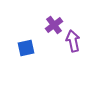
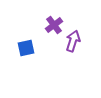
purple arrow: rotated 30 degrees clockwise
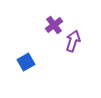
blue square: moved 14 px down; rotated 18 degrees counterclockwise
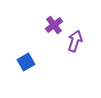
purple arrow: moved 2 px right
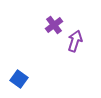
blue square: moved 7 px left, 17 px down; rotated 24 degrees counterclockwise
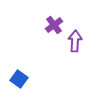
purple arrow: rotated 15 degrees counterclockwise
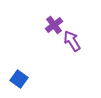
purple arrow: moved 3 px left; rotated 35 degrees counterclockwise
